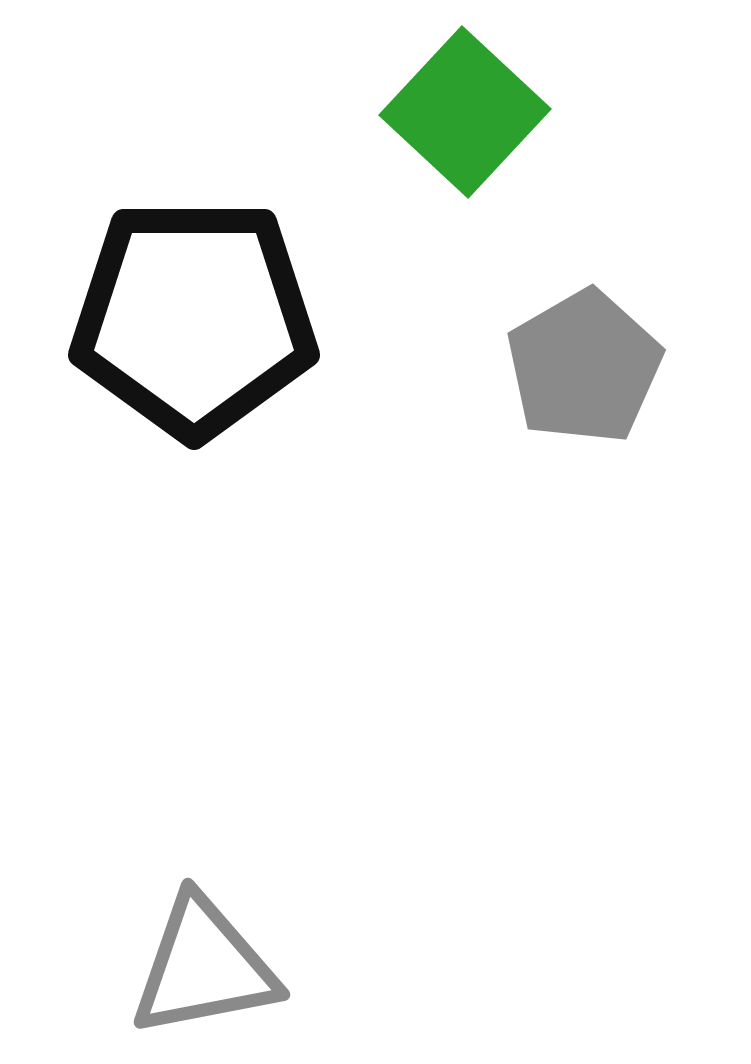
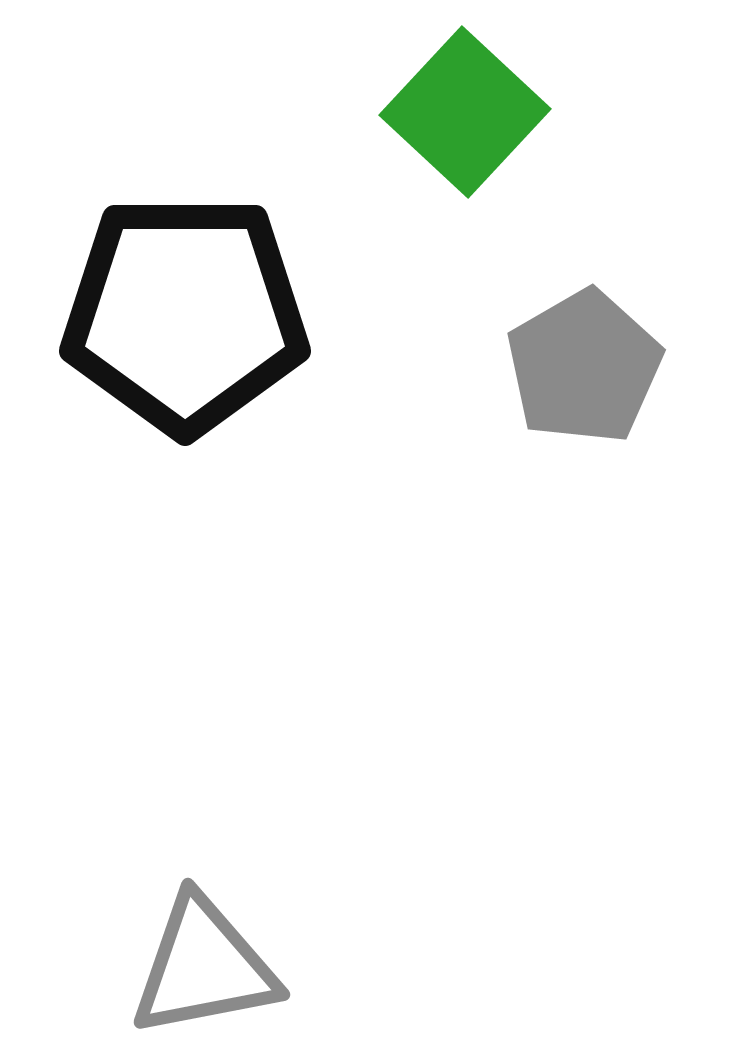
black pentagon: moved 9 px left, 4 px up
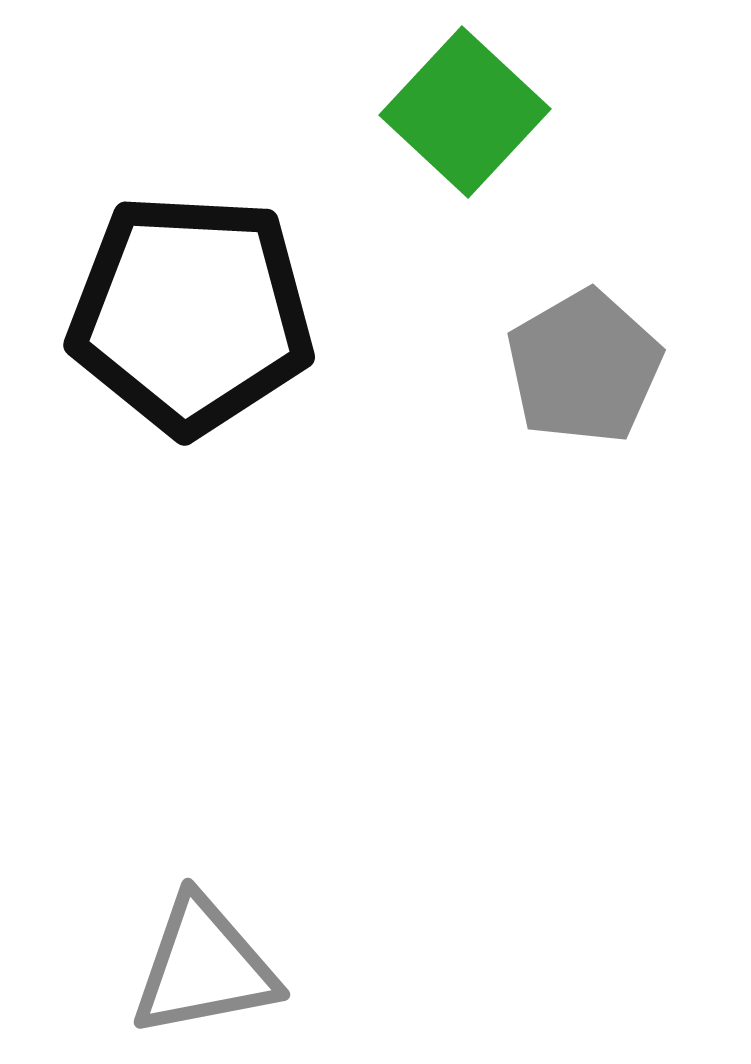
black pentagon: moved 6 px right; rotated 3 degrees clockwise
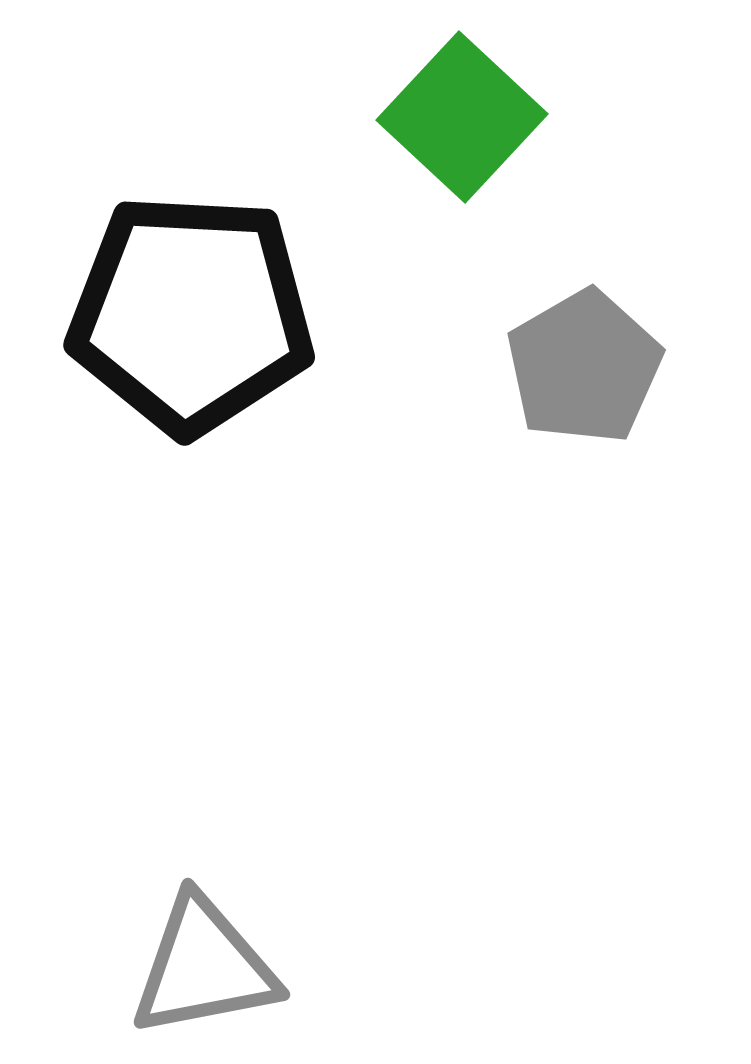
green square: moved 3 px left, 5 px down
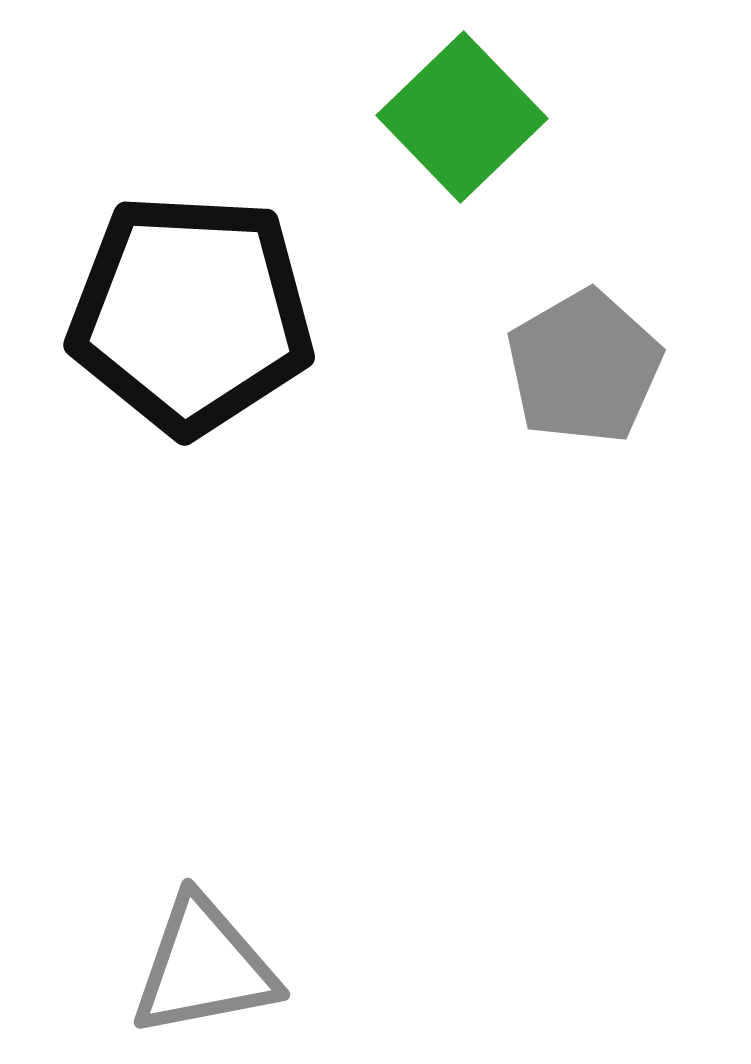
green square: rotated 3 degrees clockwise
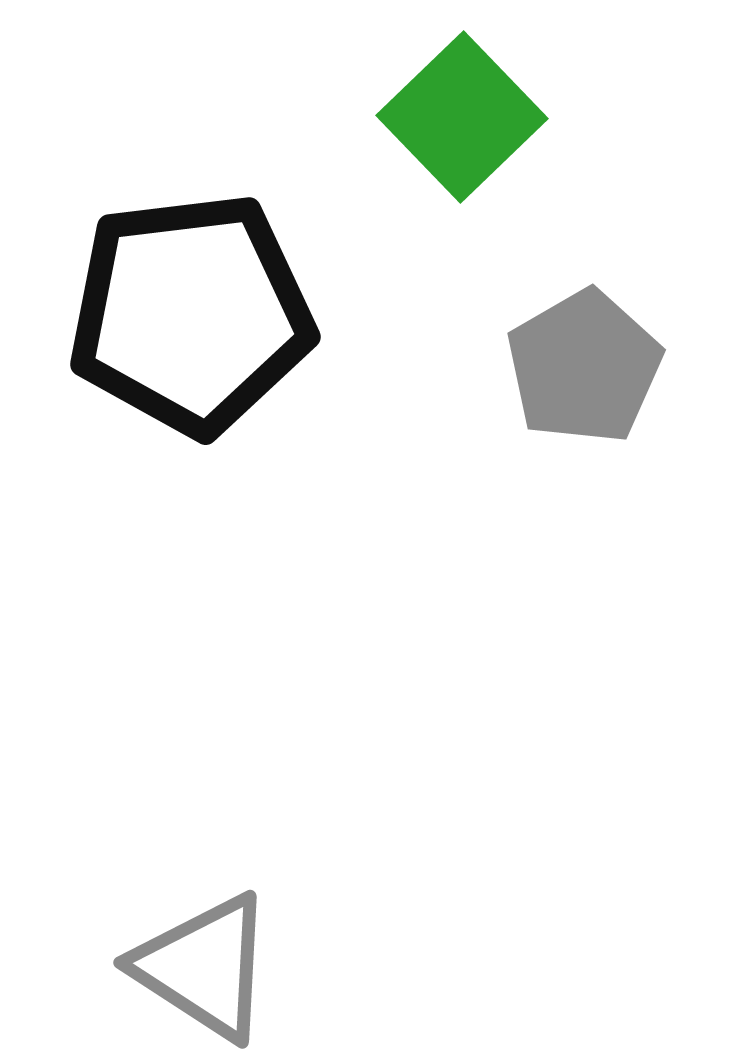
black pentagon: rotated 10 degrees counterclockwise
gray triangle: rotated 44 degrees clockwise
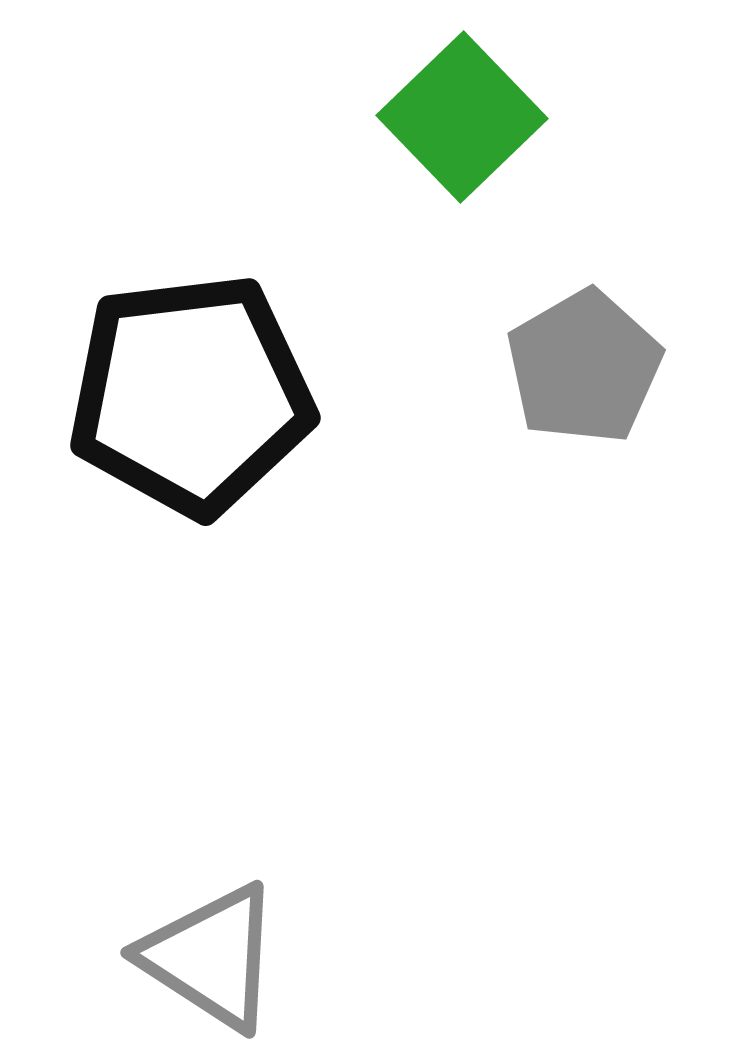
black pentagon: moved 81 px down
gray triangle: moved 7 px right, 10 px up
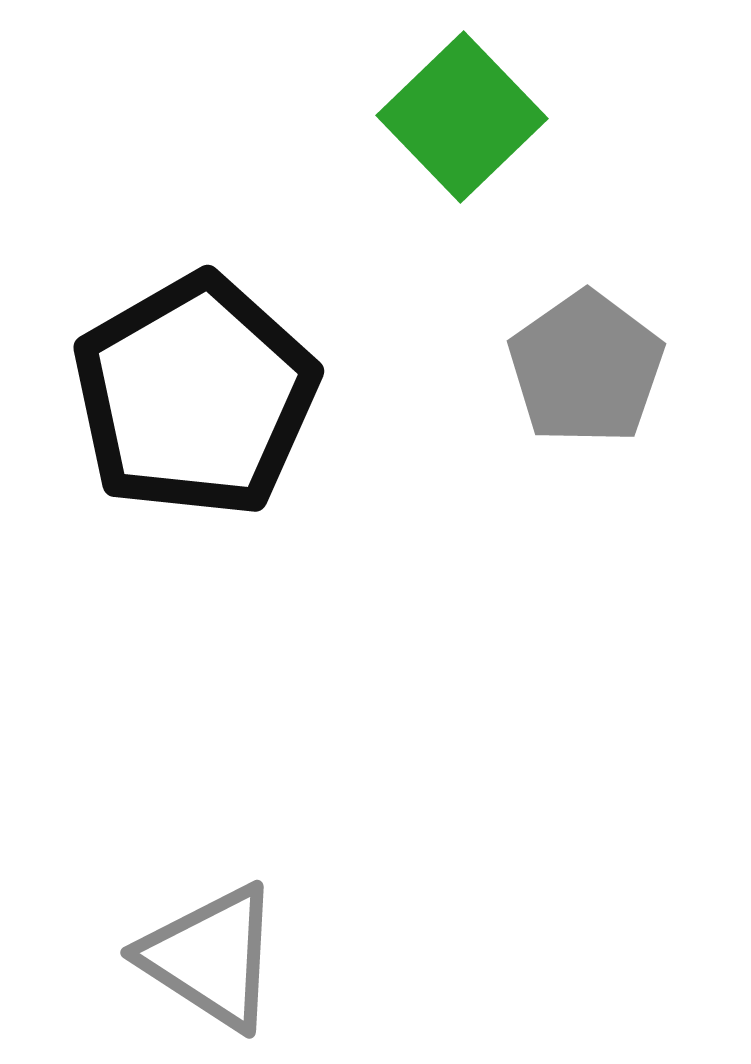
gray pentagon: moved 2 px right, 1 px down; rotated 5 degrees counterclockwise
black pentagon: moved 4 px right, 1 px down; rotated 23 degrees counterclockwise
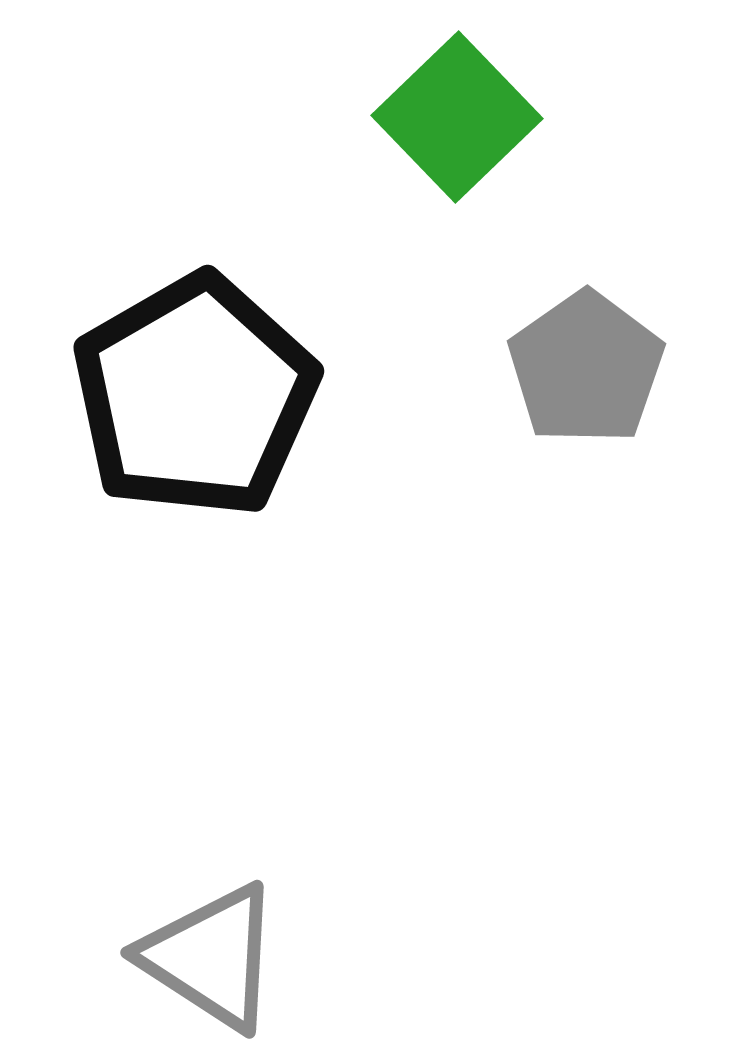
green square: moved 5 px left
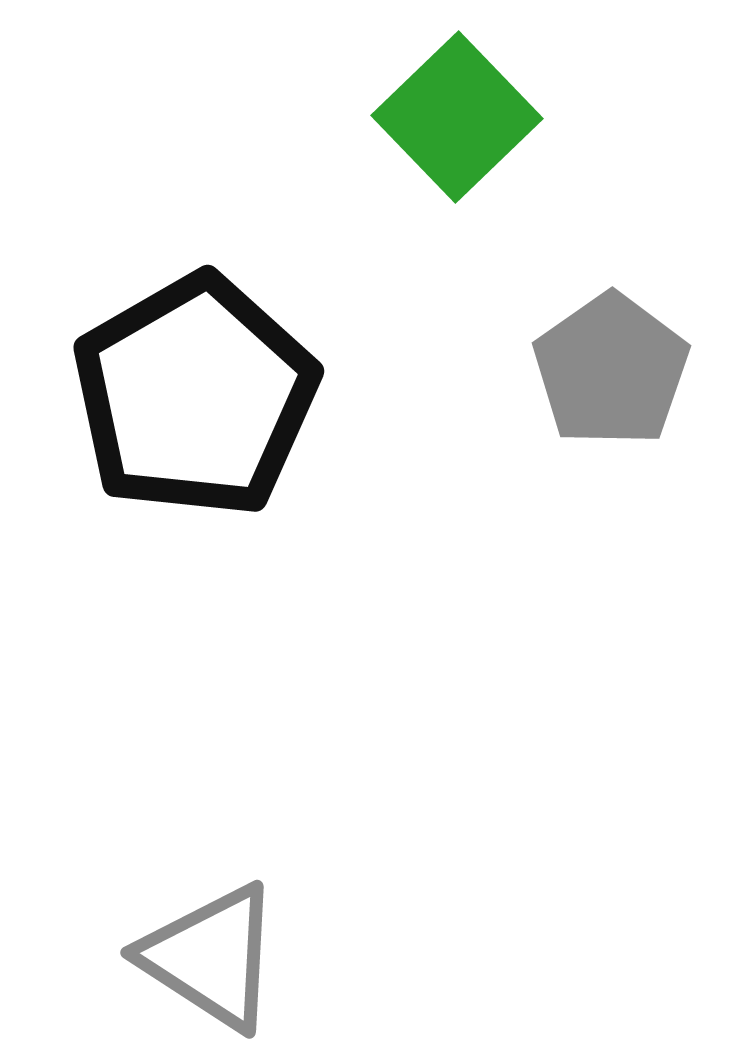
gray pentagon: moved 25 px right, 2 px down
